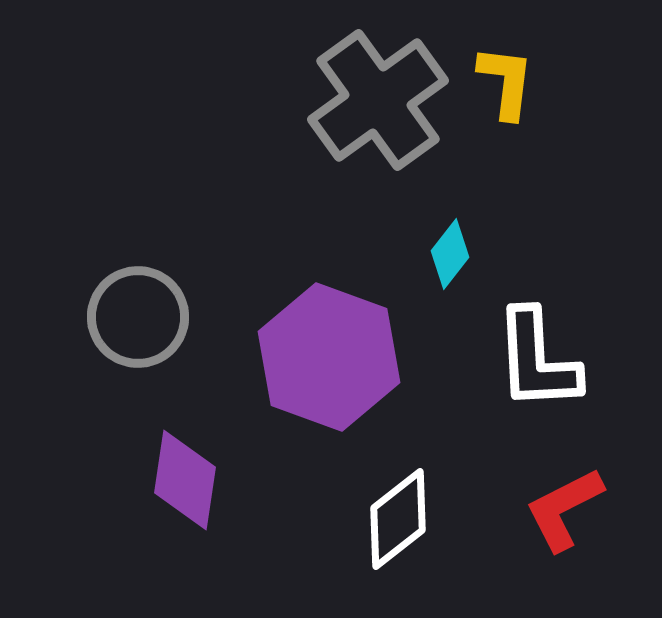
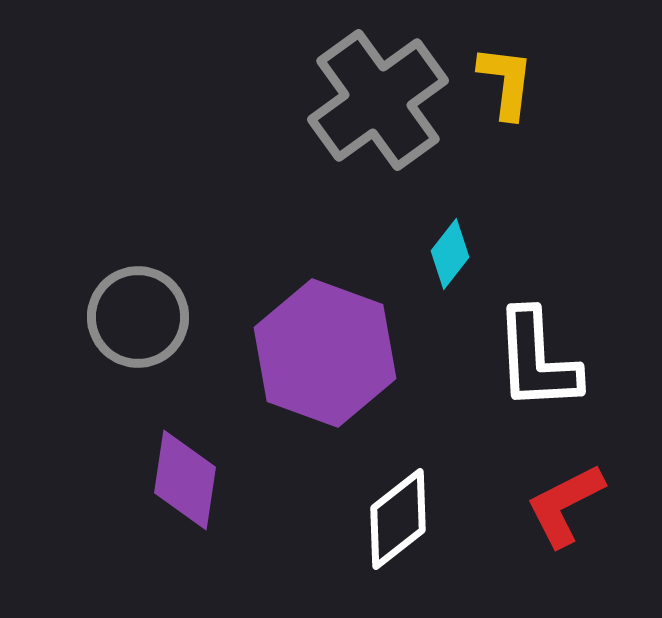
purple hexagon: moved 4 px left, 4 px up
red L-shape: moved 1 px right, 4 px up
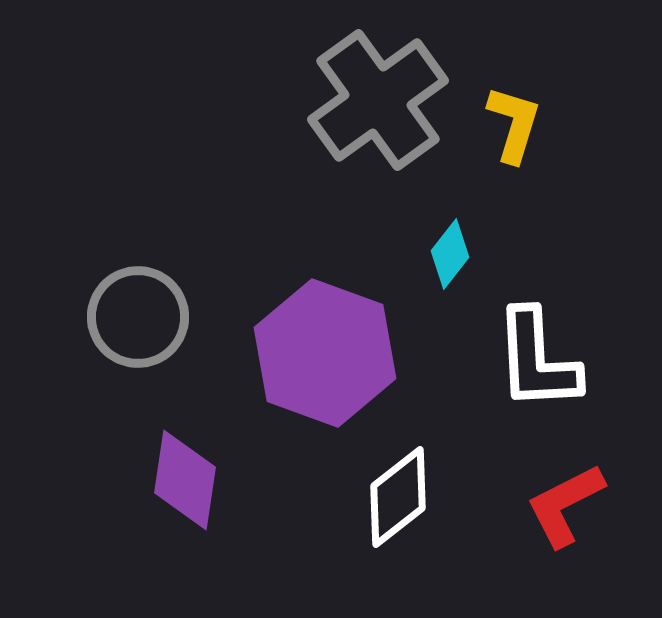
yellow L-shape: moved 8 px right, 42 px down; rotated 10 degrees clockwise
white diamond: moved 22 px up
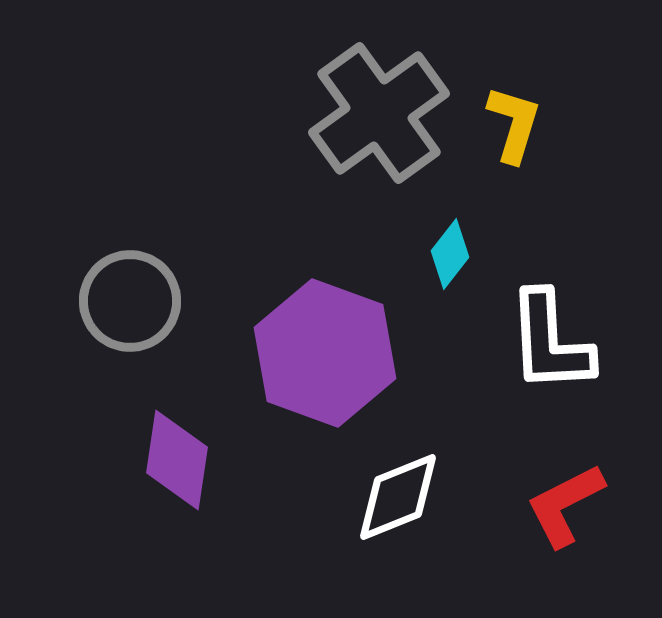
gray cross: moved 1 px right, 13 px down
gray circle: moved 8 px left, 16 px up
white L-shape: moved 13 px right, 18 px up
purple diamond: moved 8 px left, 20 px up
white diamond: rotated 16 degrees clockwise
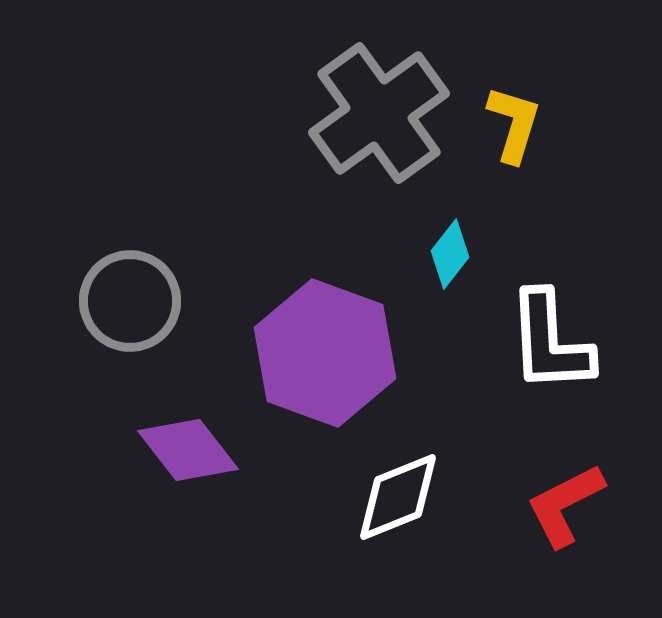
purple diamond: moved 11 px right, 10 px up; rotated 46 degrees counterclockwise
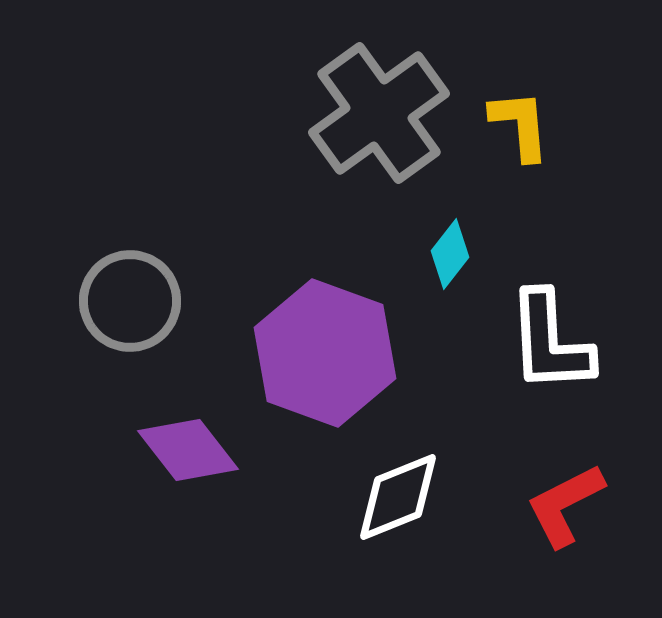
yellow L-shape: moved 6 px right, 1 px down; rotated 22 degrees counterclockwise
